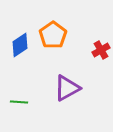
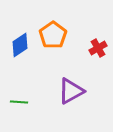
red cross: moved 3 px left, 2 px up
purple triangle: moved 4 px right, 3 px down
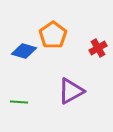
blue diamond: moved 4 px right, 6 px down; rotated 50 degrees clockwise
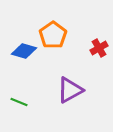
red cross: moved 1 px right
purple triangle: moved 1 px left, 1 px up
green line: rotated 18 degrees clockwise
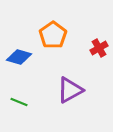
blue diamond: moved 5 px left, 6 px down
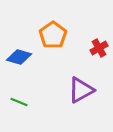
purple triangle: moved 11 px right
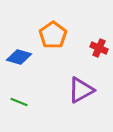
red cross: rotated 36 degrees counterclockwise
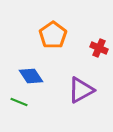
blue diamond: moved 12 px right, 19 px down; rotated 40 degrees clockwise
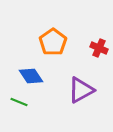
orange pentagon: moved 7 px down
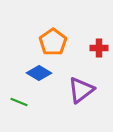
red cross: rotated 24 degrees counterclockwise
blue diamond: moved 8 px right, 3 px up; rotated 25 degrees counterclockwise
purple triangle: rotated 8 degrees counterclockwise
